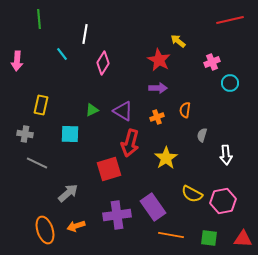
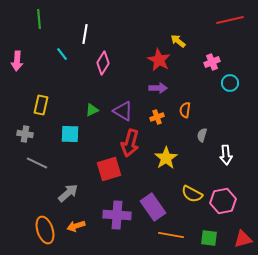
purple cross: rotated 12 degrees clockwise
red triangle: rotated 18 degrees counterclockwise
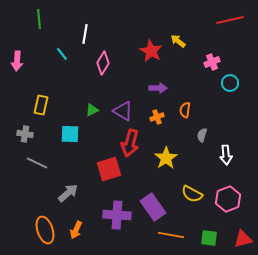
red star: moved 8 px left, 9 px up
pink hexagon: moved 5 px right, 2 px up; rotated 10 degrees counterclockwise
orange arrow: moved 4 px down; rotated 48 degrees counterclockwise
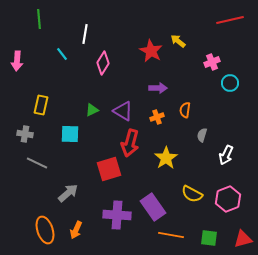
white arrow: rotated 30 degrees clockwise
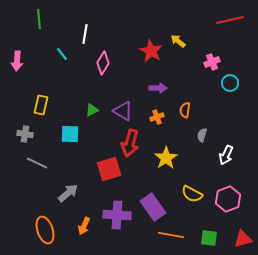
orange arrow: moved 8 px right, 4 px up
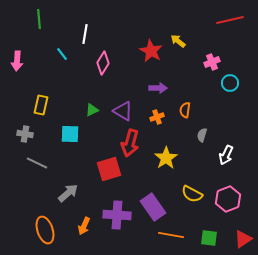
red triangle: rotated 18 degrees counterclockwise
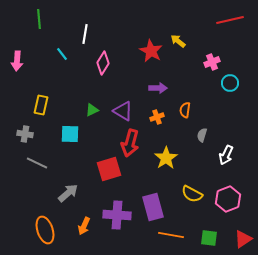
purple rectangle: rotated 20 degrees clockwise
